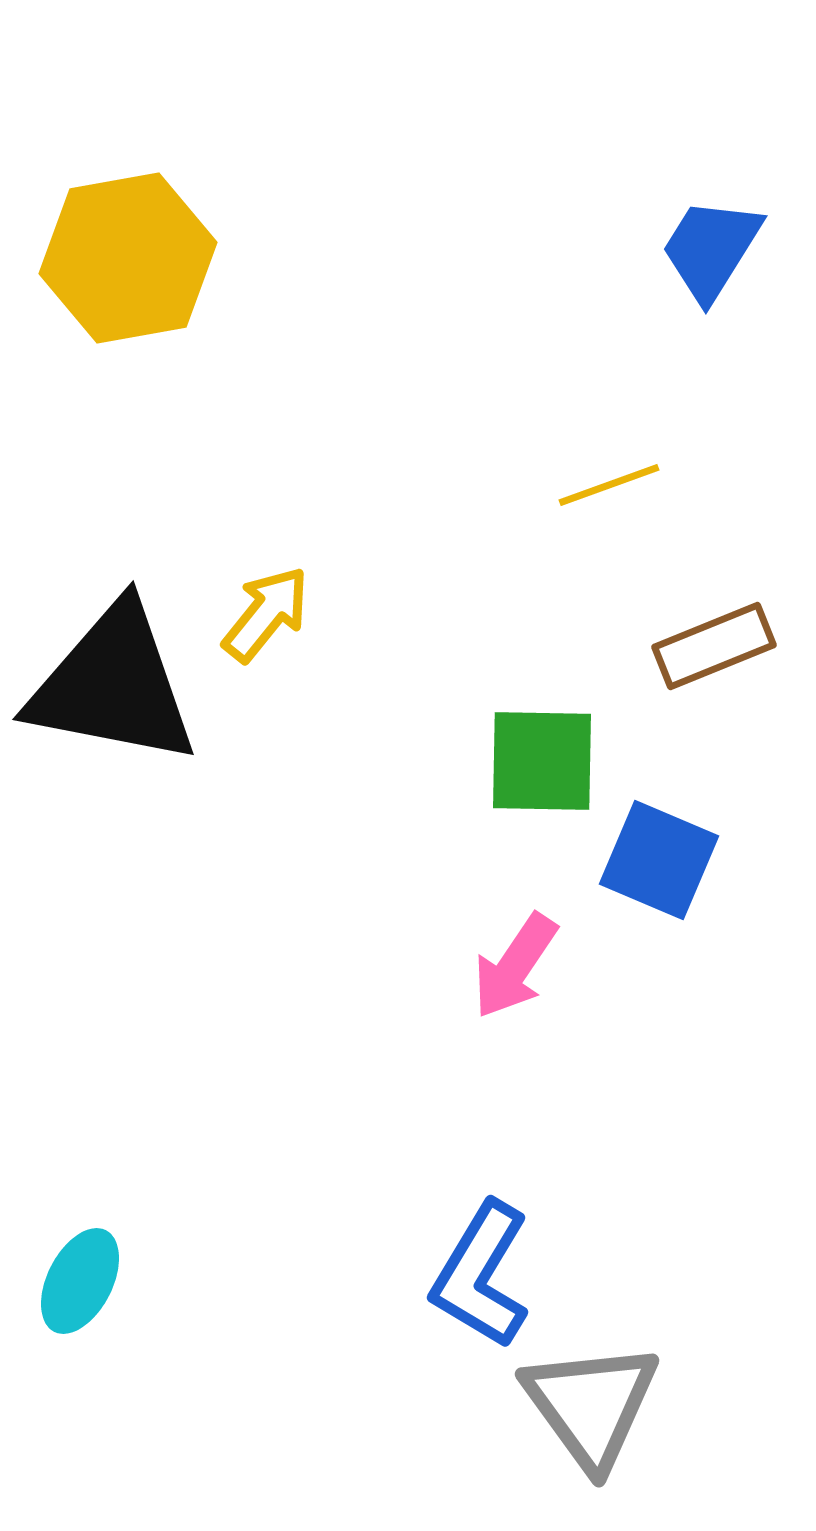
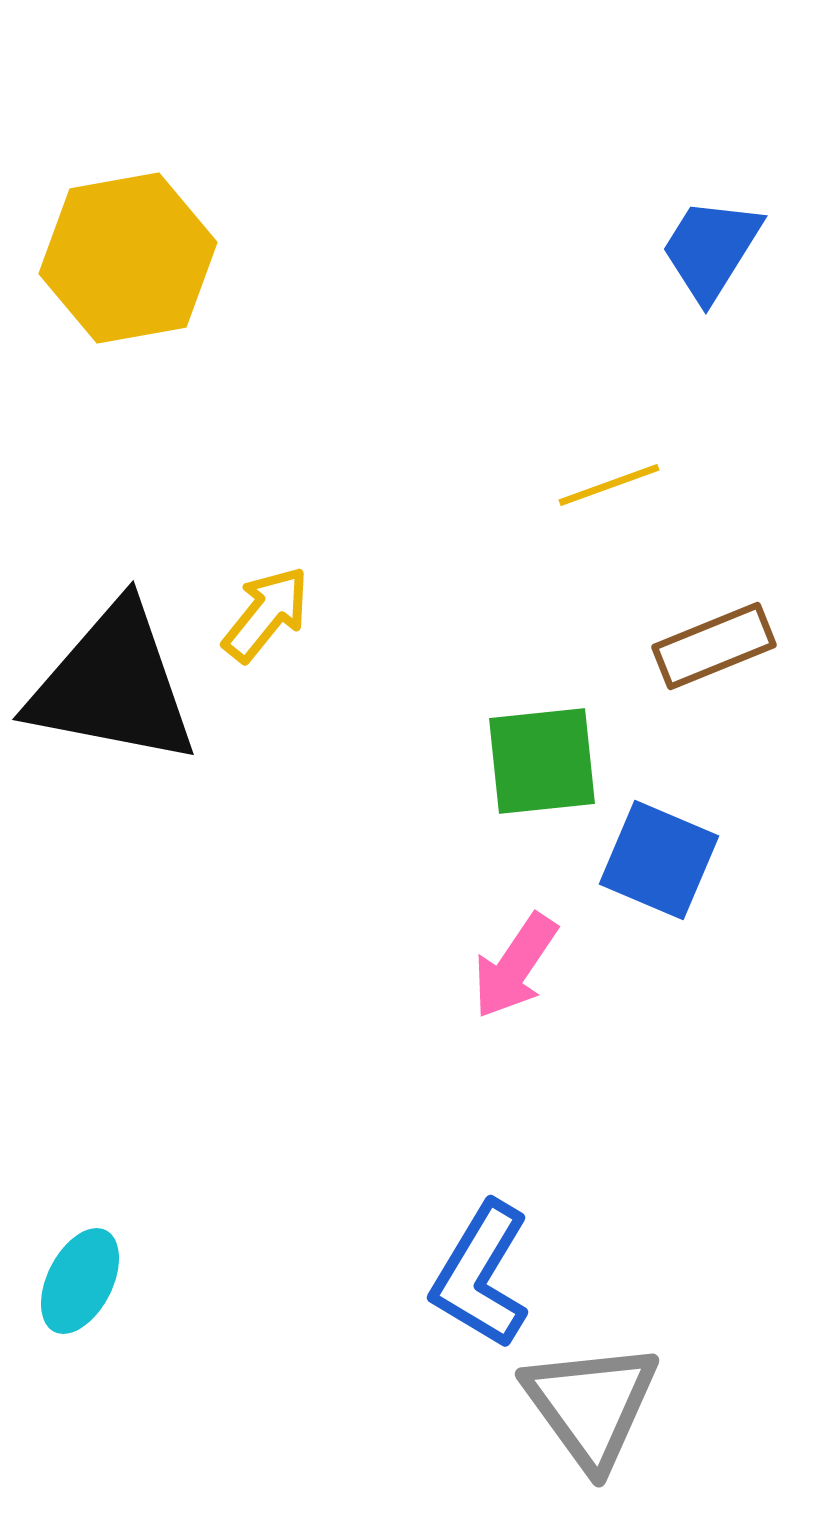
green square: rotated 7 degrees counterclockwise
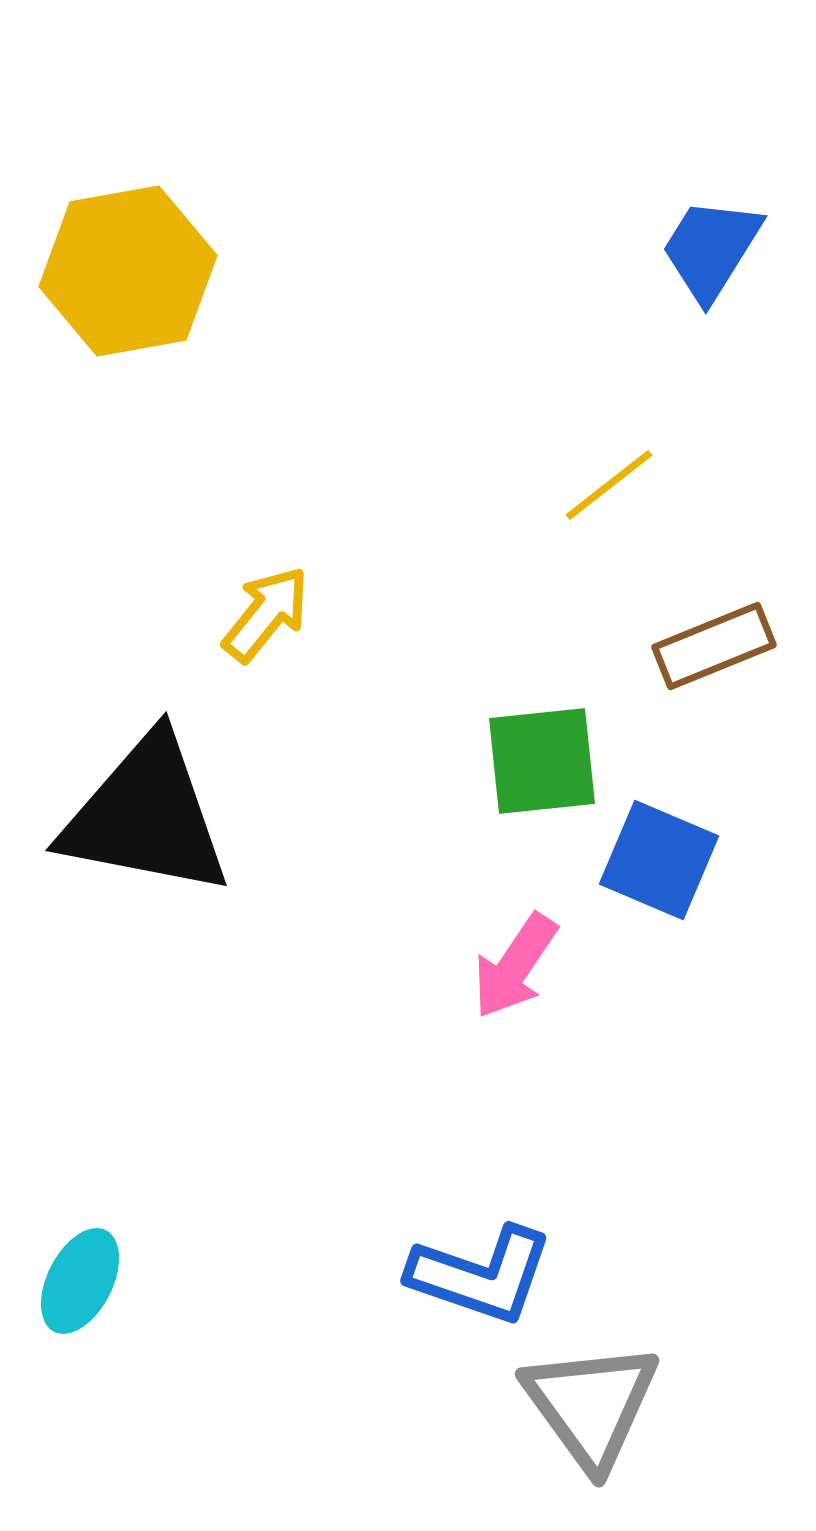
yellow hexagon: moved 13 px down
yellow line: rotated 18 degrees counterclockwise
black triangle: moved 33 px right, 131 px down
blue L-shape: rotated 102 degrees counterclockwise
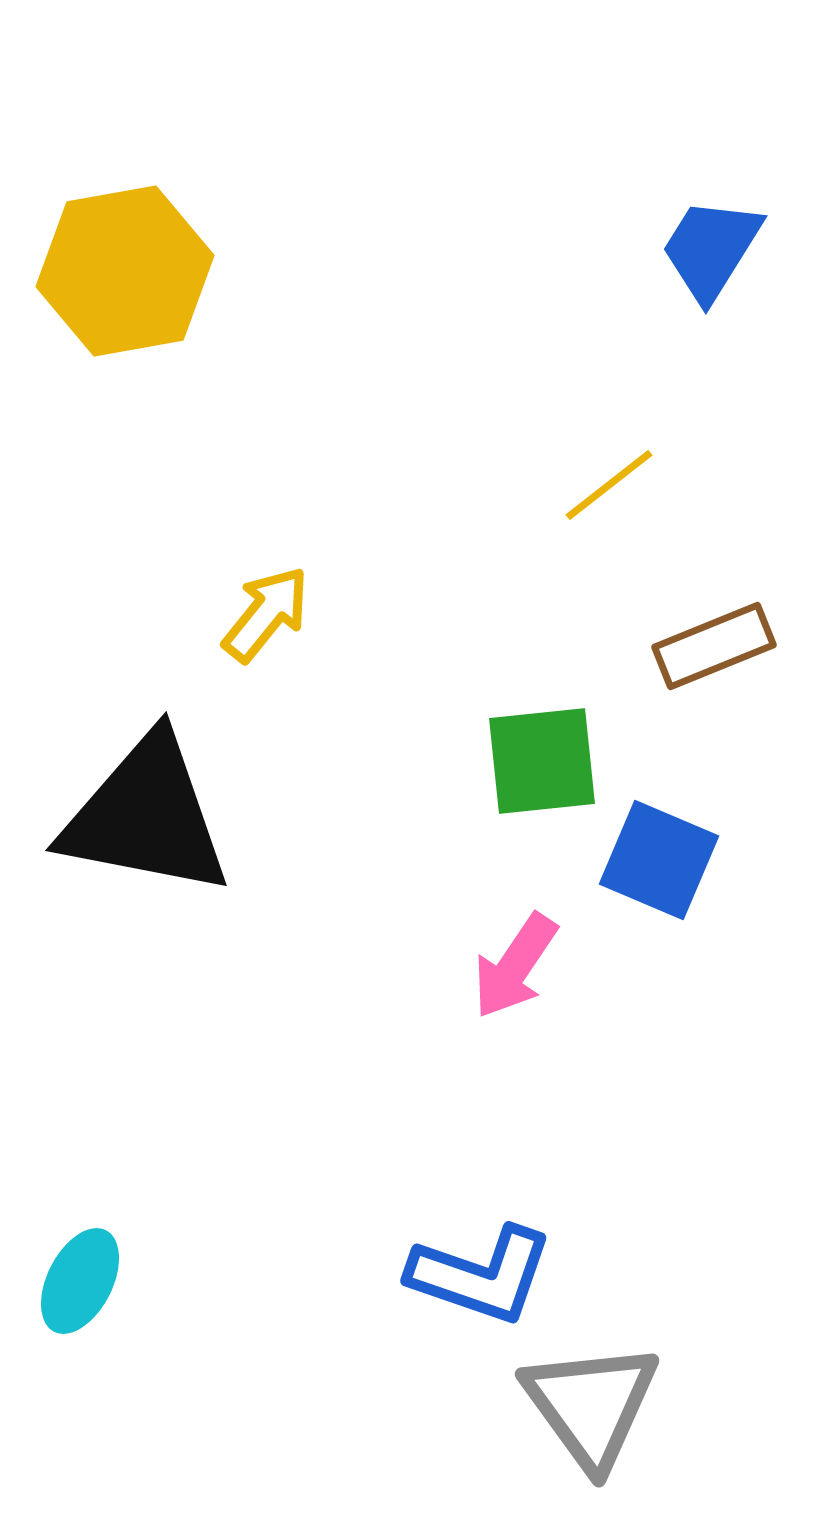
yellow hexagon: moved 3 px left
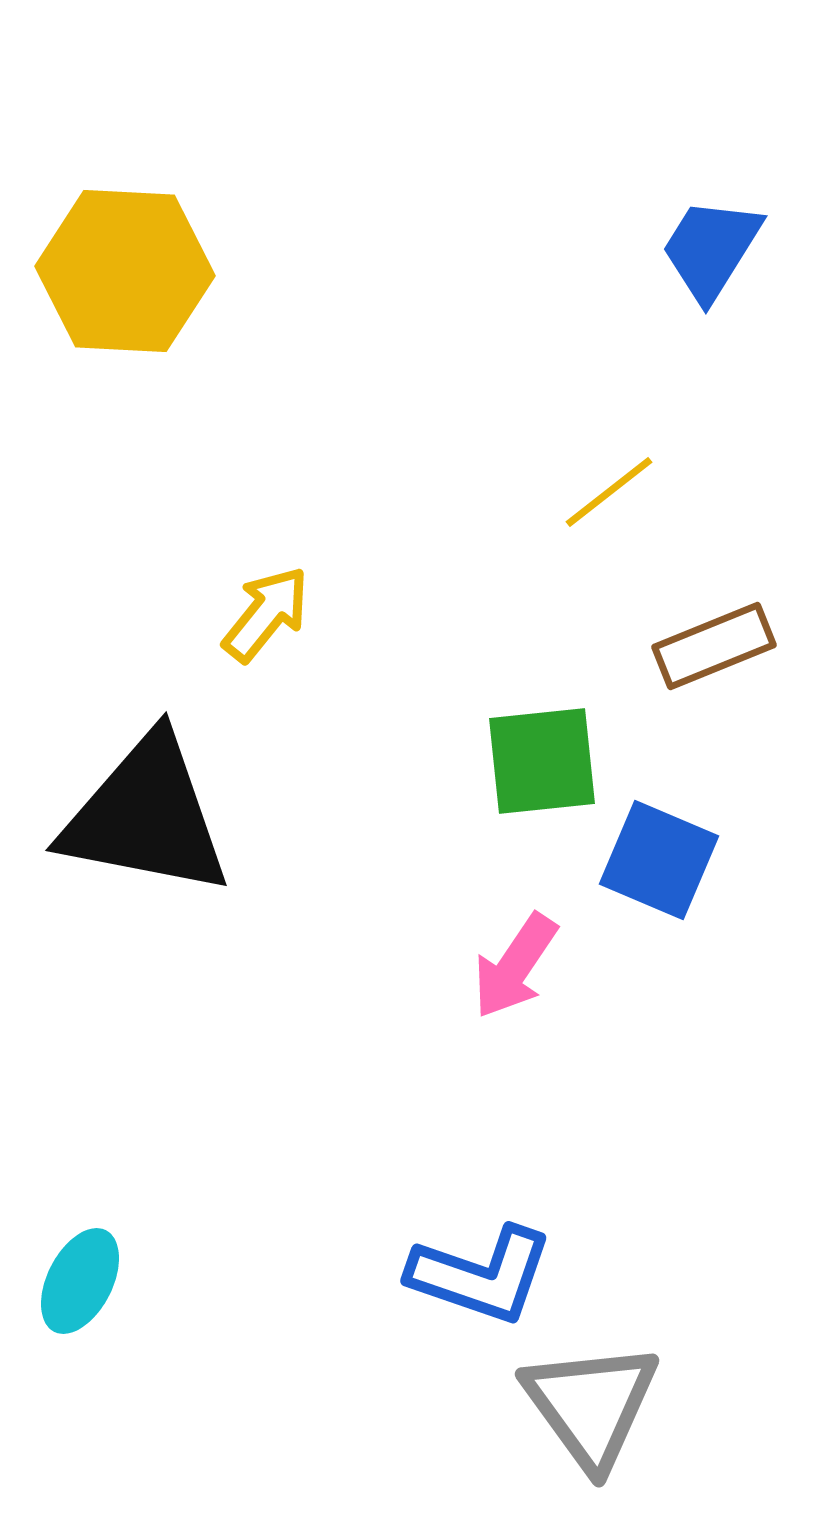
yellow hexagon: rotated 13 degrees clockwise
yellow line: moved 7 px down
